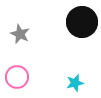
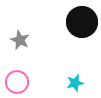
gray star: moved 6 px down
pink circle: moved 5 px down
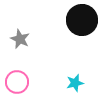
black circle: moved 2 px up
gray star: moved 1 px up
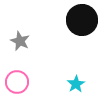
gray star: moved 2 px down
cyan star: moved 1 px right, 1 px down; rotated 18 degrees counterclockwise
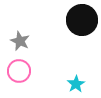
pink circle: moved 2 px right, 11 px up
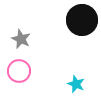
gray star: moved 1 px right, 2 px up
cyan star: rotated 18 degrees counterclockwise
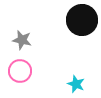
gray star: moved 1 px right, 1 px down; rotated 12 degrees counterclockwise
pink circle: moved 1 px right
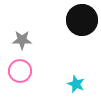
gray star: rotated 12 degrees counterclockwise
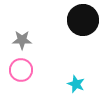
black circle: moved 1 px right
pink circle: moved 1 px right, 1 px up
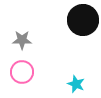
pink circle: moved 1 px right, 2 px down
